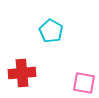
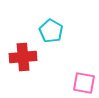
red cross: moved 1 px right, 16 px up
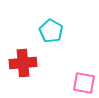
red cross: moved 6 px down
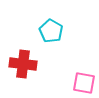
red cross: moved 1 px down; rotated 12 degrees clockwise
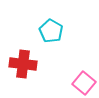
pink square: rotated 30 degrees clockwise
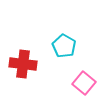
cyan pentagon: moved 13 px right, 15 px down
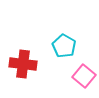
pink square: moved 7 px up
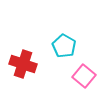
red cross: rotated 12 degrees clockwise
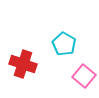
cyan pentagon: moved 2 px up
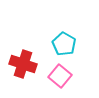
pink square: moved 24 px left
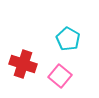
cyan pentagon: moved 4 px right, 5 px up
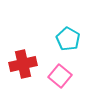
red cross: rotated 32 degrees counterclockwise
